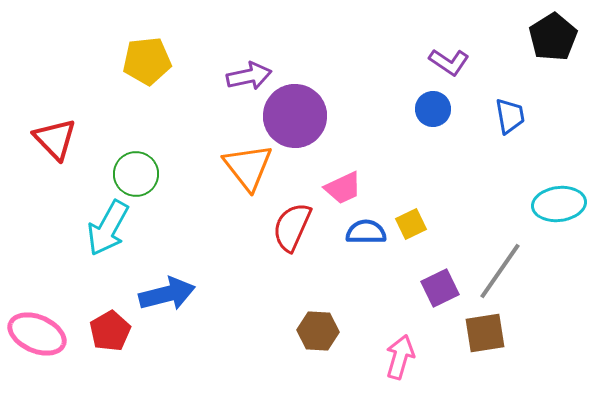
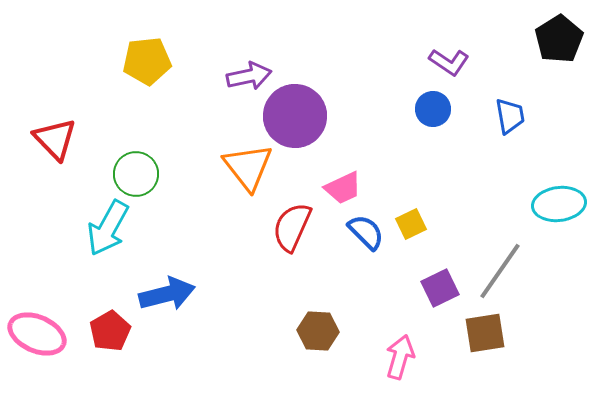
black pentagon: moved 6 px right, 2 px down
blue semicircle: rotated 45 degrees clockwise
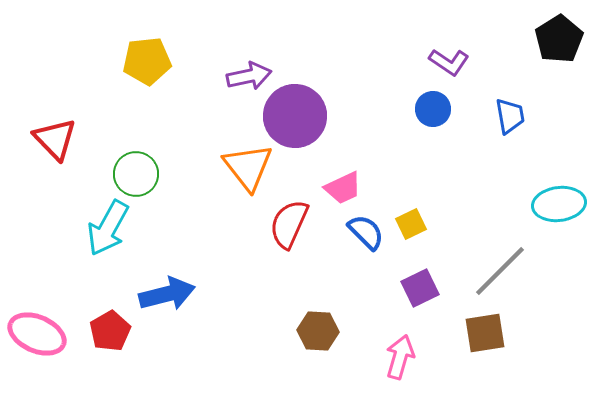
red semicircle: moved 3 px left, 3 px up
gray line: rotated 10 degrees clockwise
purple square: moved 20 px left
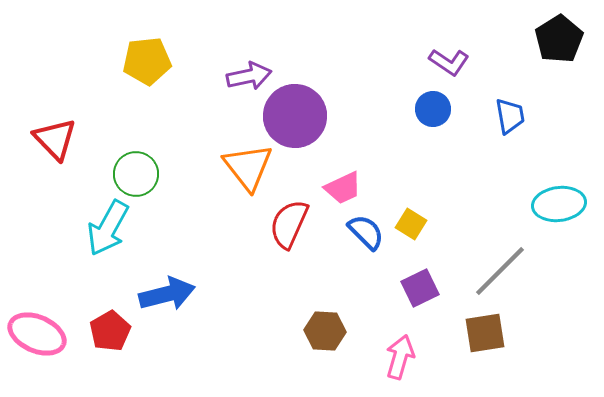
yellow square: rotated 32 degrees counterclockwise
brown hexagon: moved 7 px right
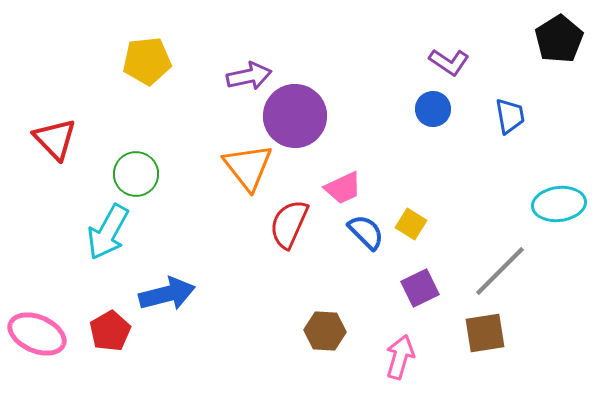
cyan arrow: moved 4 px down
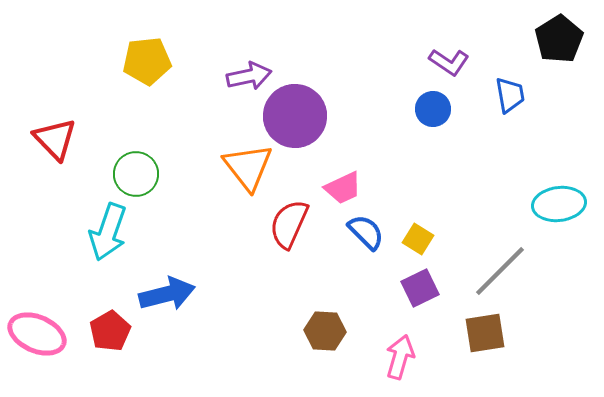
blue trapezoid: moved 21 px up
yellow square: moved 7 px right, 15 px down
cyan arrow: rotated 10 degrees counterclockwise
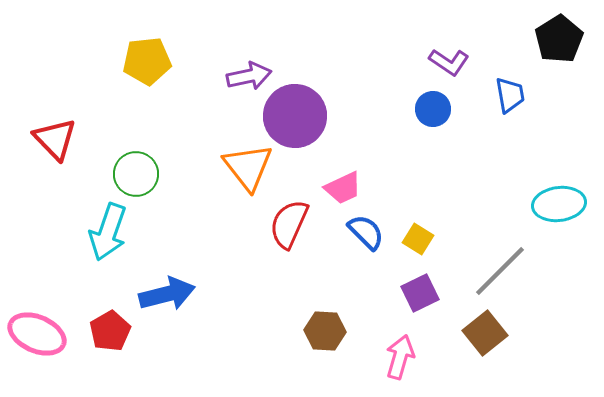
purple square: moved 5 px down
brown square: rotated 30 degrees counterclockwise
